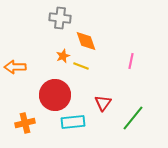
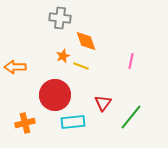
green line: moved 2 px left, 1 px up
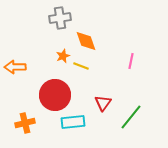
gray cross: rotated 15 degrees counterclockwise
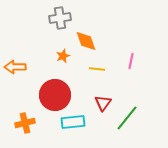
yellow line: moved 16 px right, 3 px down; rotated 14 degrees counterclockwise
green line: moved 4 px left, 1 px down
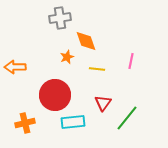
orange star: moved 4 px right, 1 px down
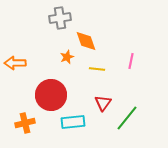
orange arrow: moved 4 px up
red circle: moved 4 px left
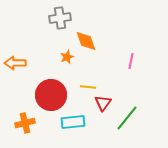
yellow line: moved 9 px left, 18 px down
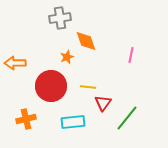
pink line: moved 6 px up
red circle: moved 9 px up
orange cross: moved 1 px right, 4 px up
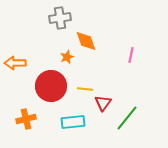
yellow line: moved 3 px left, 2 px down
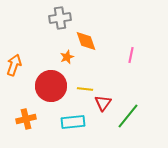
orange arrow: moved 1 px left, 2 px down; rotated 110 degrees clockwise
green line: moved 1 px right, 2 px up
